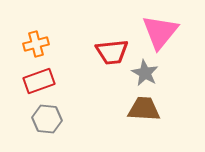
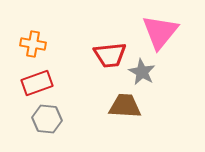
orange cross: moved 3 px left; rotated 25 degrees clockwise
red trapezoid: moved 2 px left, 3 px down
gray star: moved 3 px left, 1 px up
red rectangle: moved 2 px left, 2 px down
brown trapezoid: moved 19 px left, 3 px up
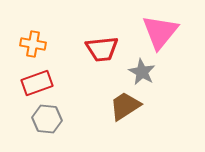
red trapezoid: moved 8 px left, 6 px up
brown trapezoid: rotated 36 degrees counterclockwise
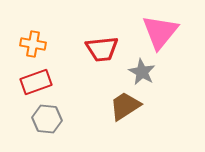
red rectangle: moved 1 px left, 1 px up
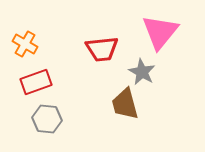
orange cross: moved 8 px left; rotated 20 degrees clockwise
brown trapezoid: moved 2 px up; rotated 72 degrees counterclockwise
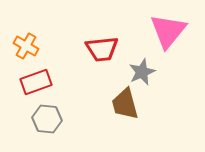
pink triangle: moved 8 px right, 1 px up
orange cross: moved 1 px right, 2 px down
gray star: rotated 20 degrees clockwise
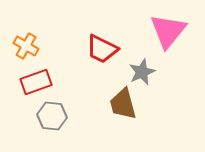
red trapezoid: rotated 32 degrees clockwise
brown trapezoid: moved 2 px left
gray hexagon: moved 5 px right, 3 px up
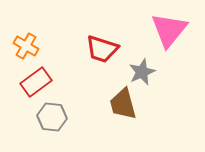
pink triangle: moved 1 px right, 1 px up
red trapezoid: rotated 8 degrees counterclockwise
red rectangle: rotated 16 degrees counterclockwise
gray hexagon: moved 1 px down
